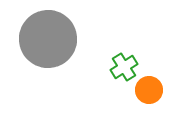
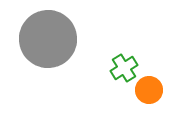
green cross: moved 1 px down
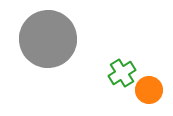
green cross: moved 2 px left, 5 px down
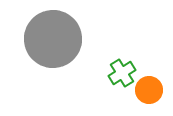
gray circle: moved 5 px right
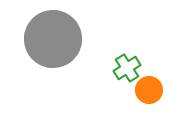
green cross: moved 5 px right, 5 px up
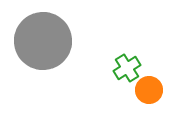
gray circle: moved 10 px left, 2 px down
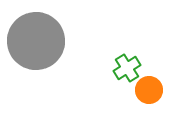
gray circle: moved 7 px left
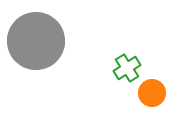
orange circle: moved 3 px right, 3 px down
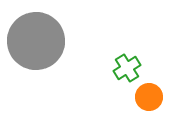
orange circle: moved 3 px left, 4 px down
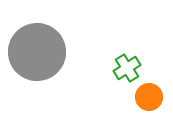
gray circle: moved 1 px right, 11 px down
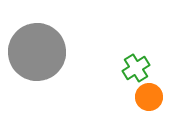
green cross: moved 9 px right
